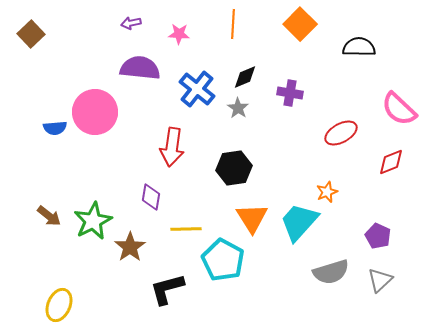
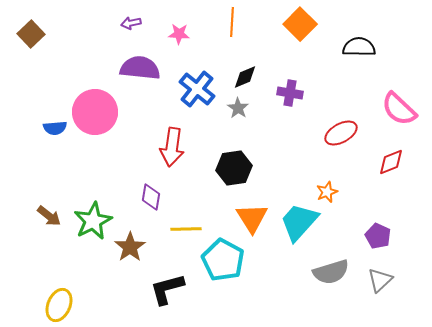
orange line: moved 1 px left, 2 px up
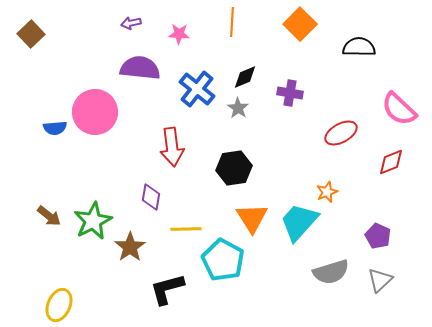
red arrow: rotated 15 degrees counterclockwise
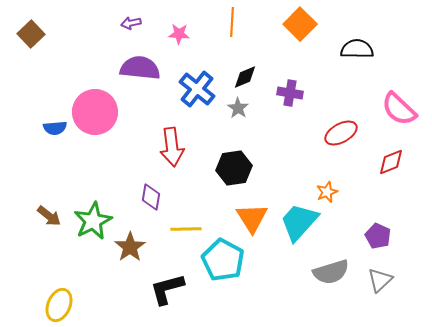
black semicircle: moved 2 px left, 2 px down
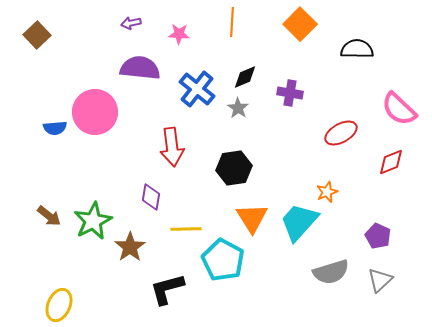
brown square: moved 6 px right, 1 px down
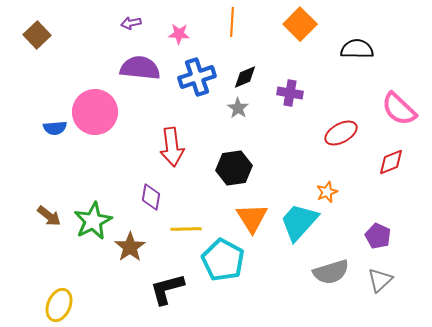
blue cross: moved 12 px up; rotated 33 degrees clockwise
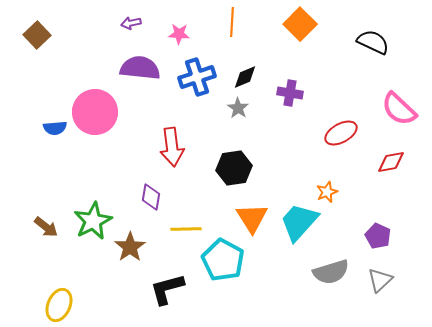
black semicircle: moved 16 px right, 7 px up; rotated 24 degrees clockwise
red diamond: rotated 12 degrees clockwise
brown arrow: moved 3 px left, 11 px down
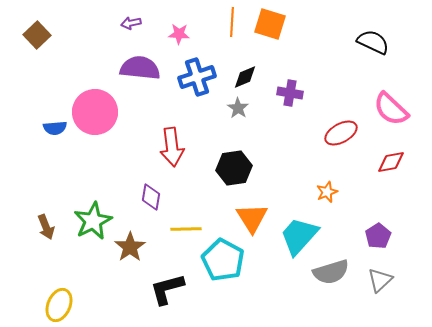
orange square: moved 30 px left; rotated 28 degrees counterclockwise
pink semicircle: moved 8 px left
cyan trapezoid: moved 14 px down
brown arrow: rotated 30 degrees clockwise
purple pentagon: rotated 15 degrees clockwise
